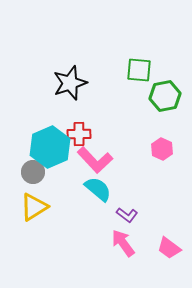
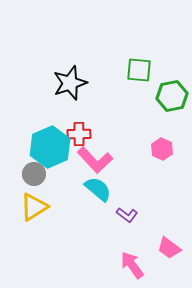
green hexagon: moved 7 px right
gray circle: moved 1 px right, 2 px down
pink arrow: moved 9 px right, 22 px down
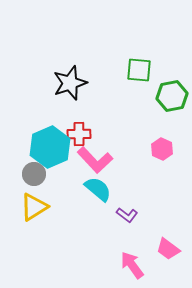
pink trapezoid: moved 1 px left, 1 px down
